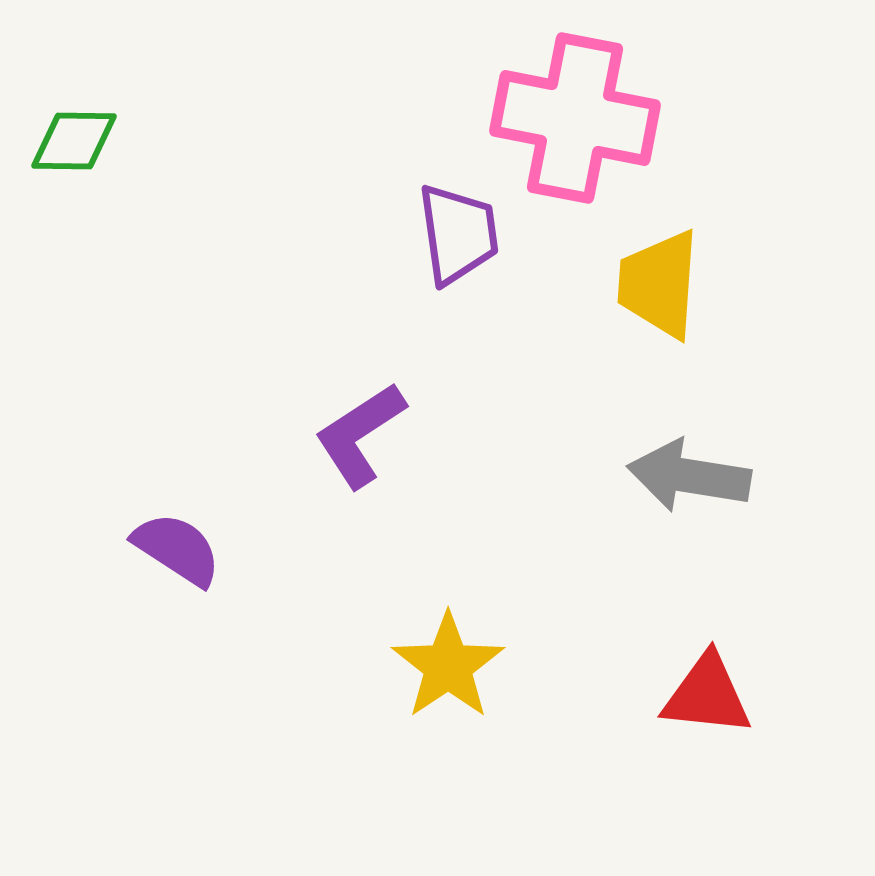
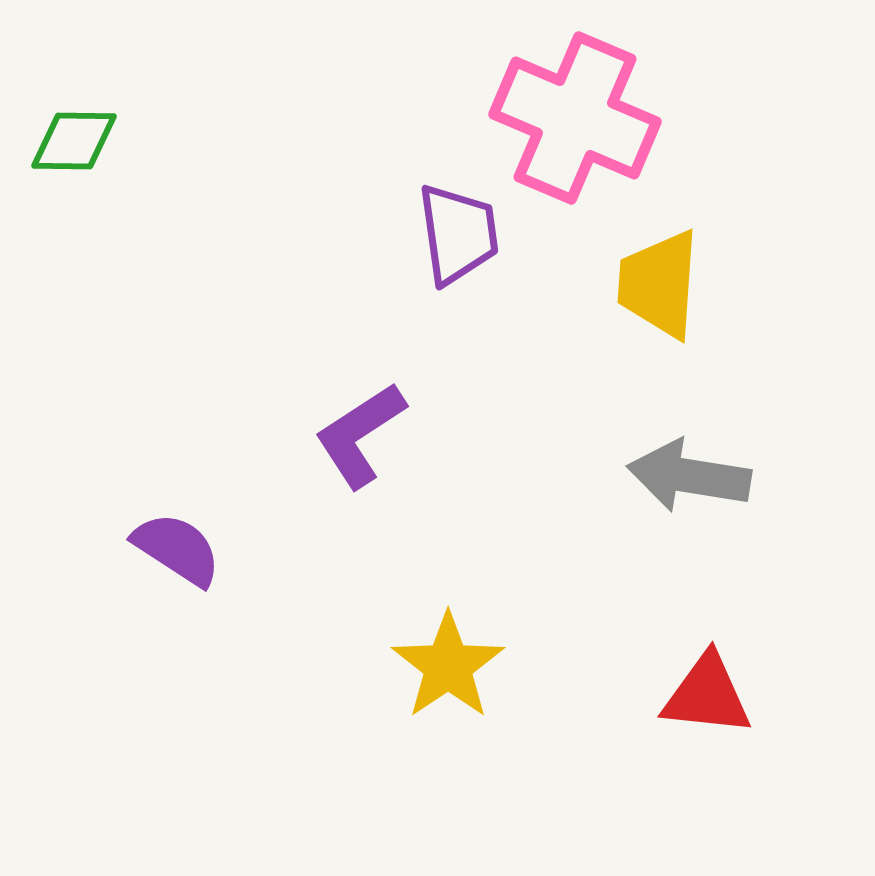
pink cross: rotated 12 degrees clockwise
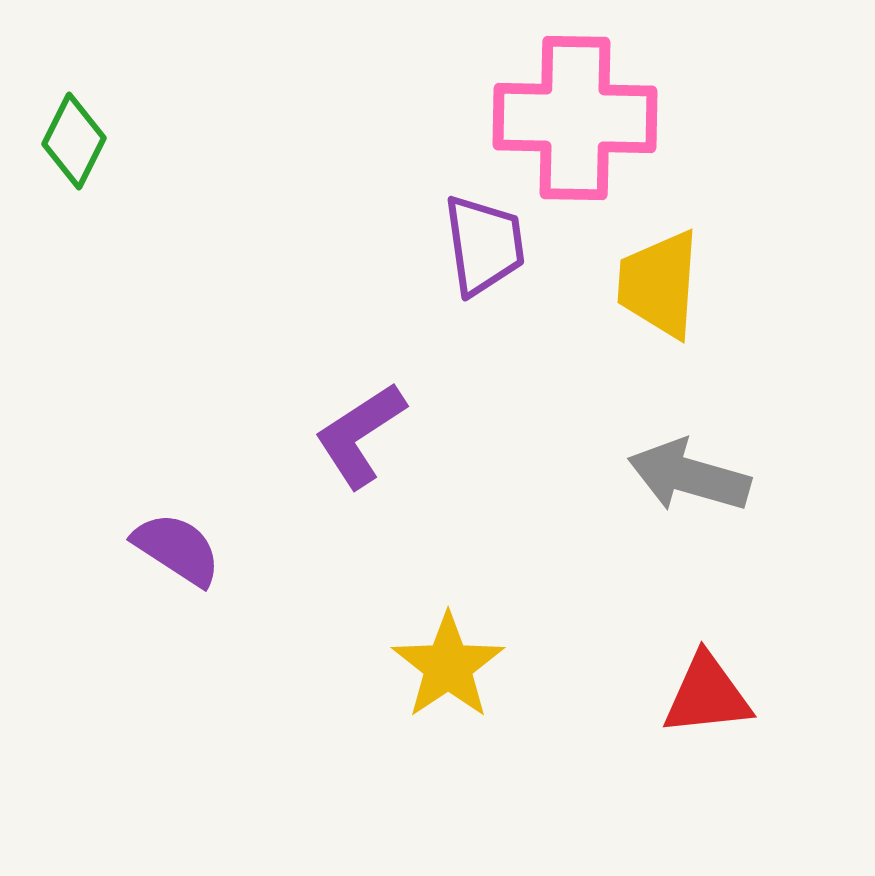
pink cross: rotated 22 degrees counterclockwise
green diamond: rotated 64 degrees counterclockwise
purple trapezoid: moved 26 px right, 11 px down
gray arrow: rotated 7 degrees clockwise
red triangle: rotated 12 degrees counterclockwise
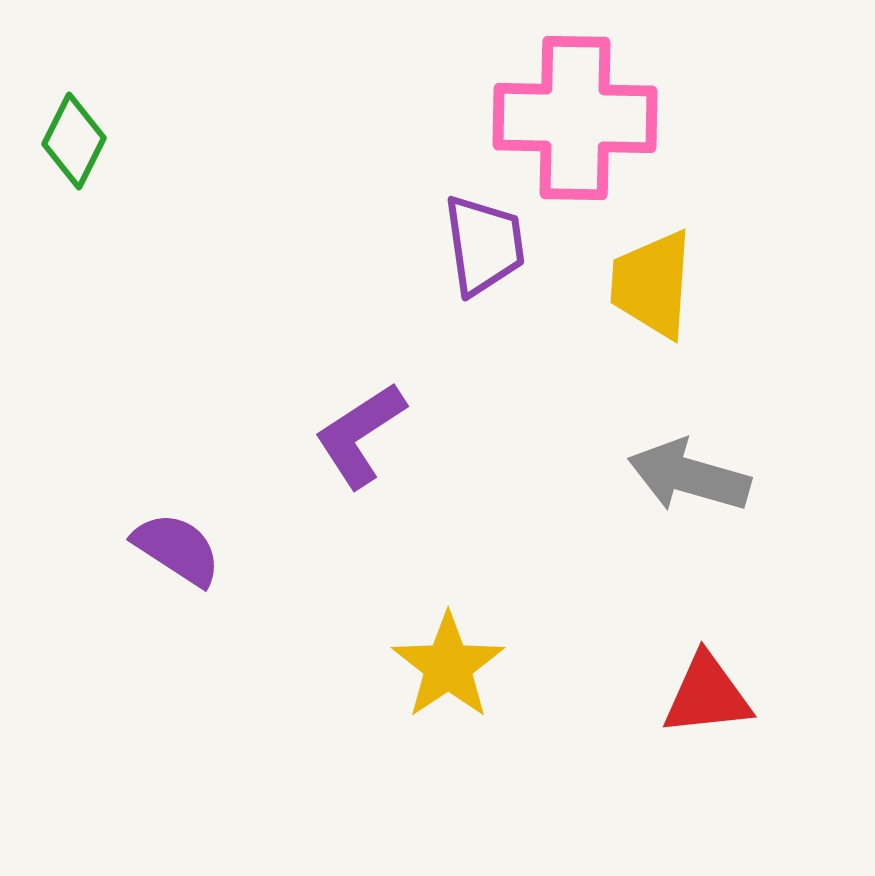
yellow trapezoid: moved 7 px left
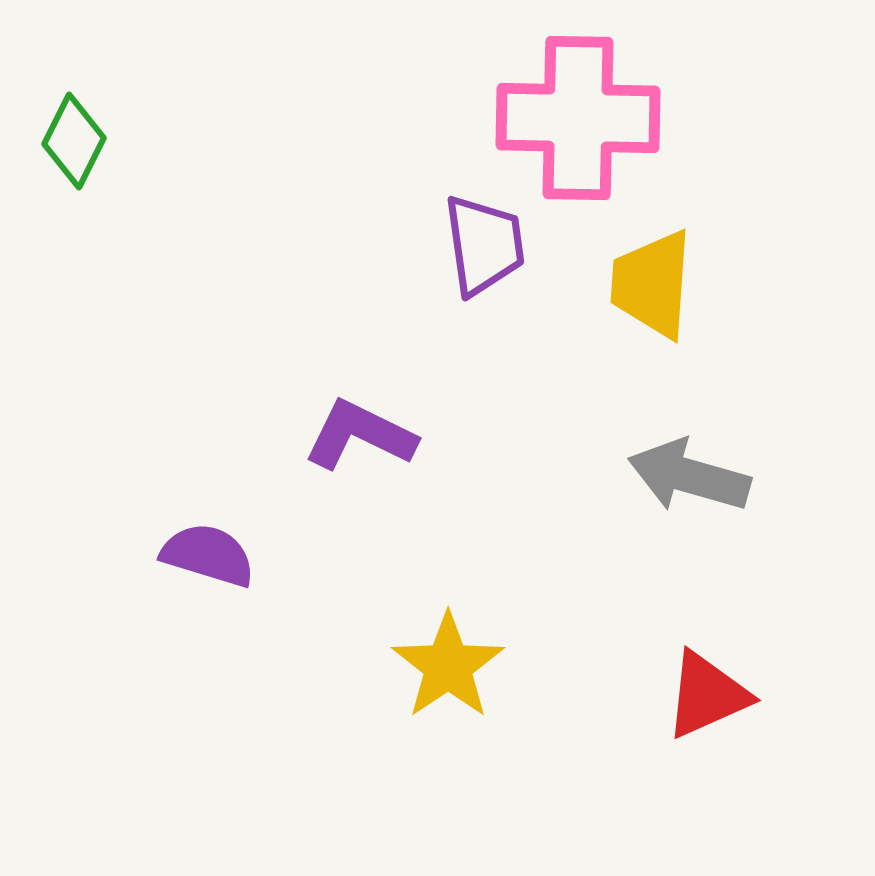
pink cross: moved 3 px right
purple L-shape: rotated 59 degrees clockwise
purple semicircle: moved 31 px right, 6 px down; rotated 16 degrees counterclockwise
red triangle: rotated 18 degrees counterclockwise
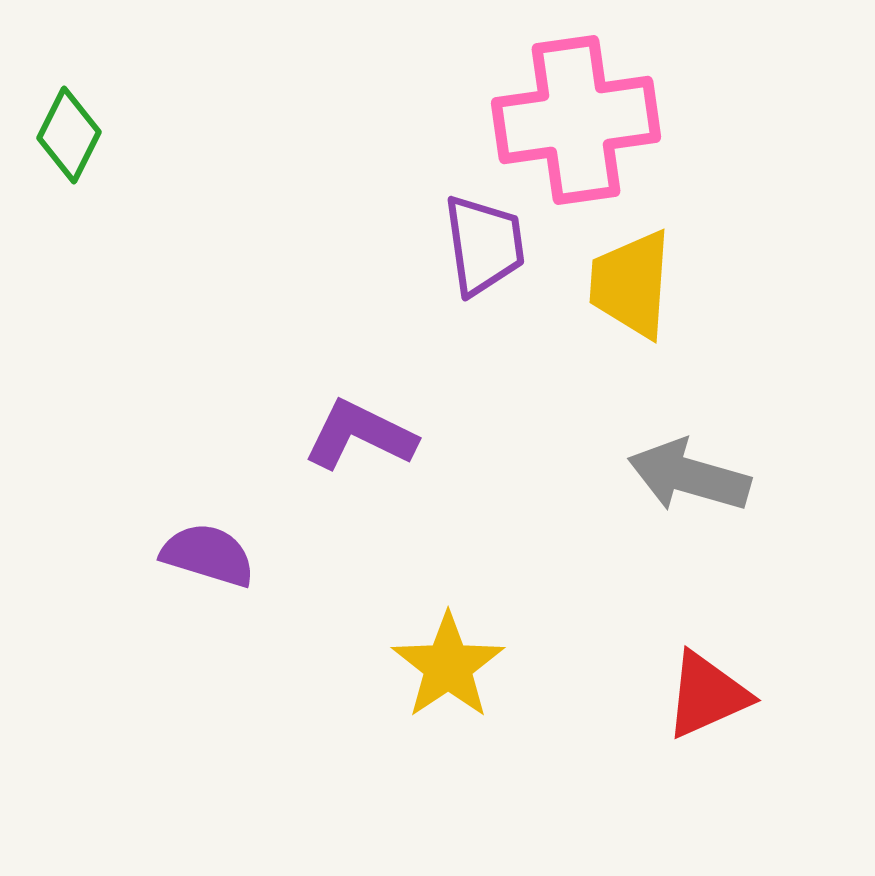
pink cross: moved 2 px left, 2 px down; rotated 9 degrees counterclockwise
green diamond: moved 5 px left, 6 px up
yellow trapezoid: moved 21 px left
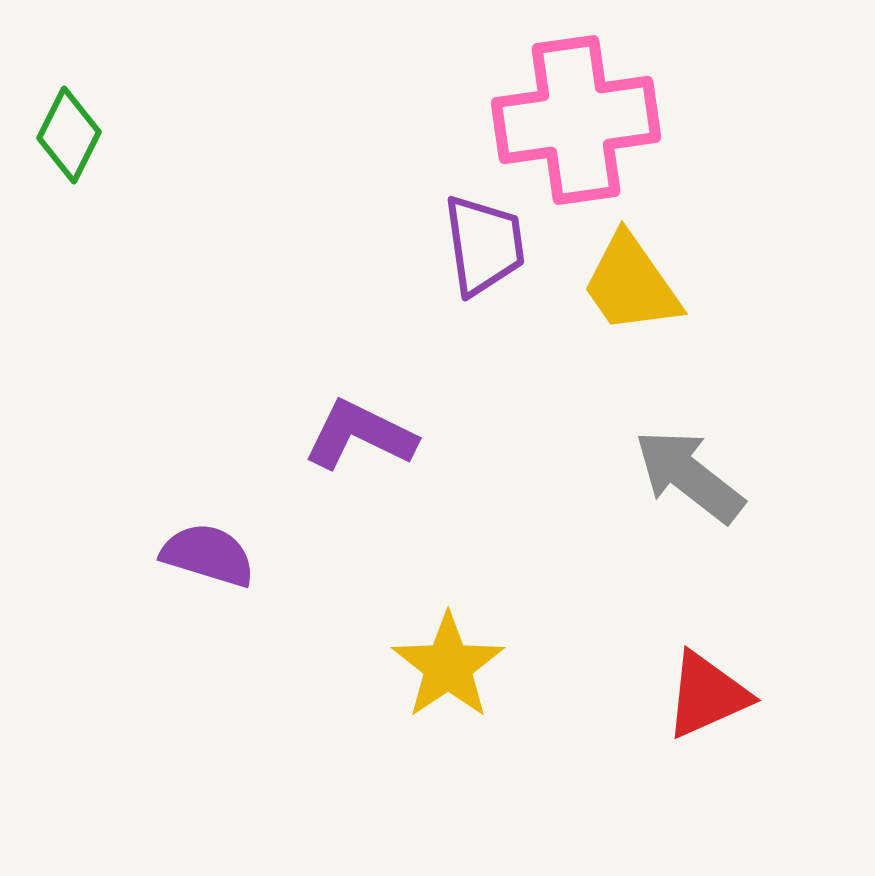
yellow trapezoid: rotated 39 degrees counterclockwise
gray arrow: rotated 22 degrees clockwise
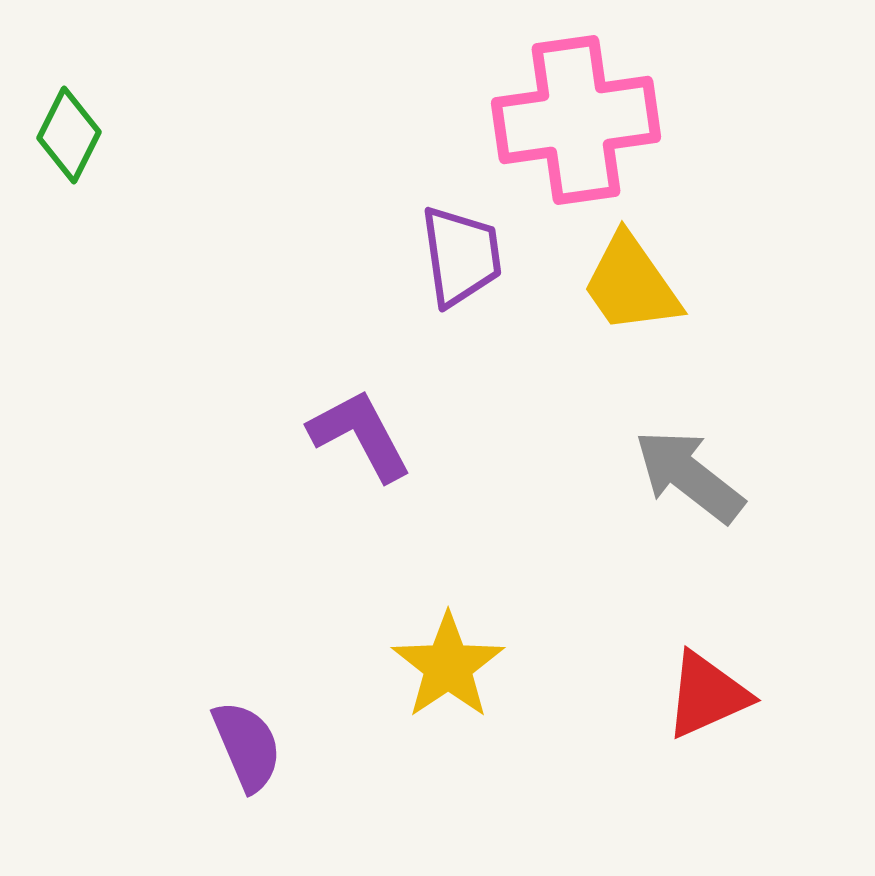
purple trapezoid: moved 23 px left, 11 px down
purple L-shape: rotated 36 degrees clockwise
purple semicircle: moved 39 px right, 191 px down; rotated 50 degrees clockwise
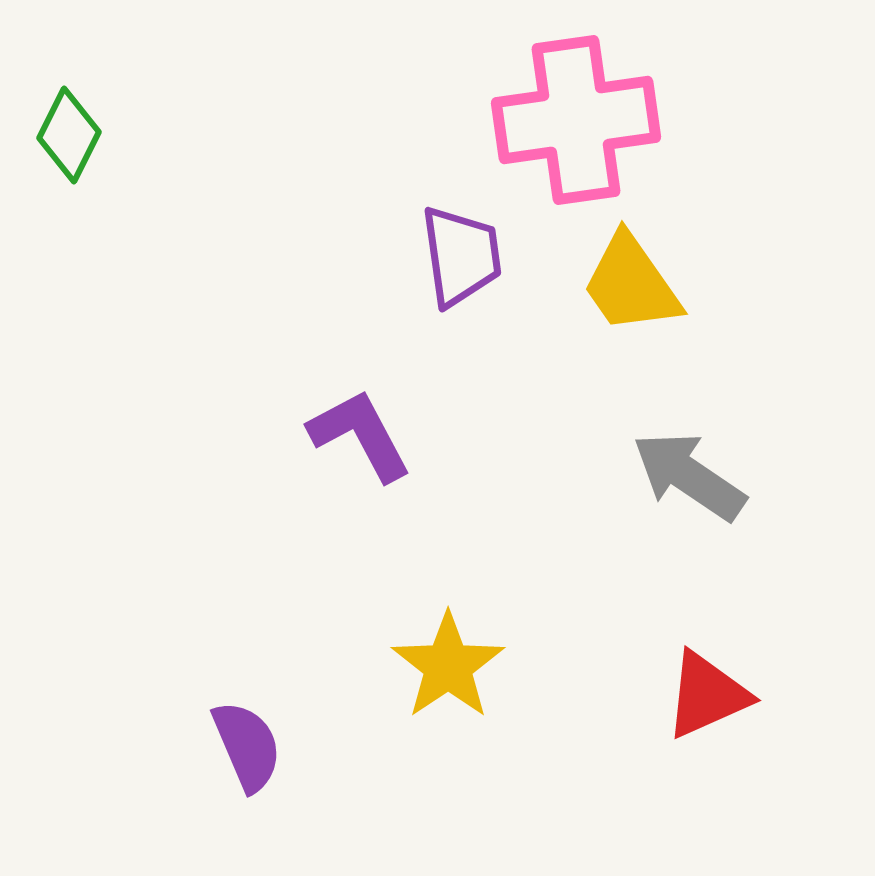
gray arrow: rotated 4 degrees counterclockwise
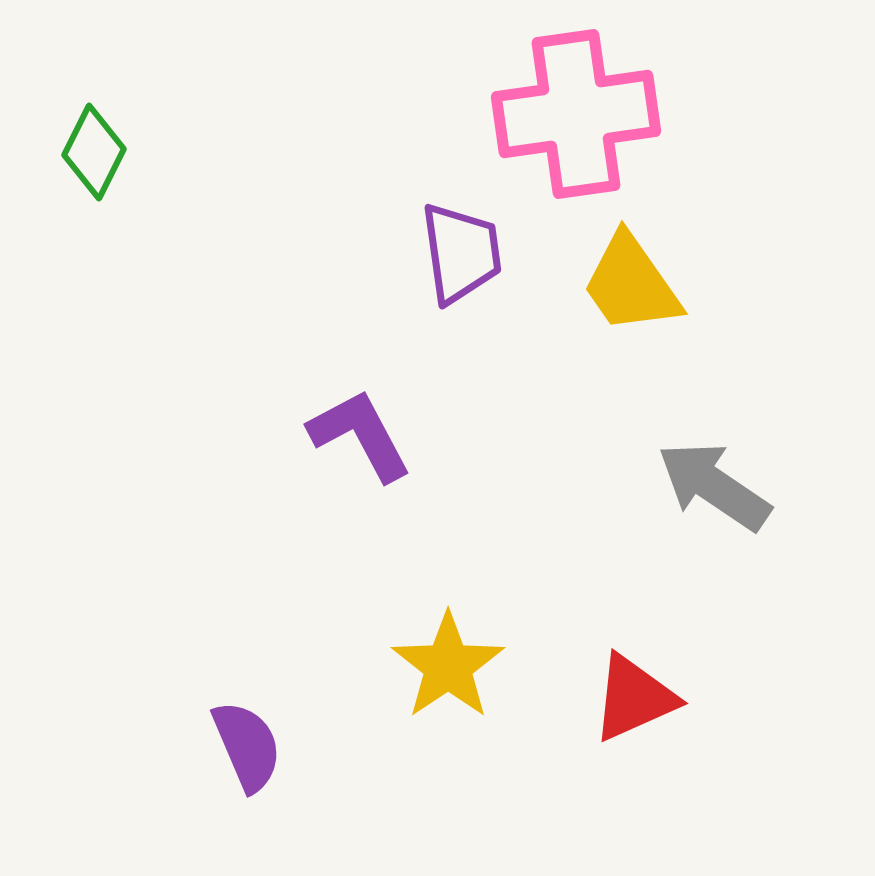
pink cross: moved 6 px up
green diamond: moved 25 px right, 17 px down
purple trapezoid: moved 3 px up
gray arrow: moved 25 px right, 10 px down
red triangle: moved 73 px left, 3 px down
